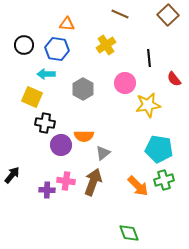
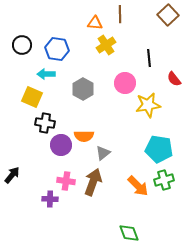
brown line: rotated 66 degrees clockwise
orange triangle: moved 28 px right, 1 px up
black circle: moved 2 px left
purple cross: moved 3 px right, 9 px down
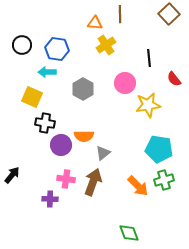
brown square: moved 1 px right, 1 px up
cyan arrow: moved 1 px right, 2 px up
pink cross: moved 2 px up
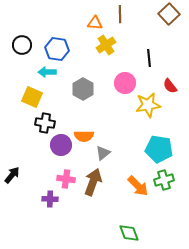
red semicircle: moved 4 px left, 7 px down
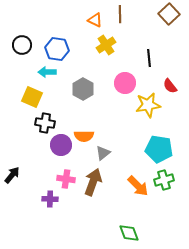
orange triangle: moved 3 px up; rotated 21 degrees clockwise
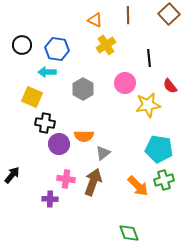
brown line: moved 8 px right, 1 px down
purple circle: moved 2 px left, 1 px up
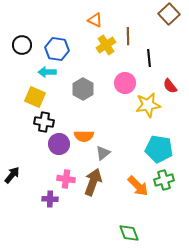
brown line: moved 21 px down
yellow square: moved 3 px right
black cross: moved 1 px left, 1 px up
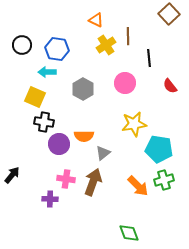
orange triangle: moved 1 px right
yellow star: moved 14 px left, 19 px down
